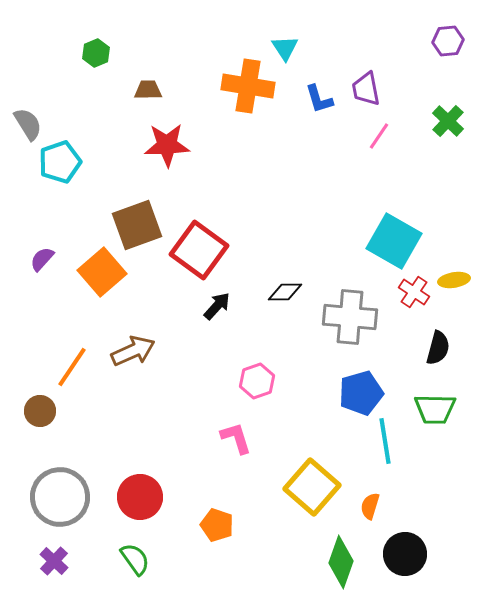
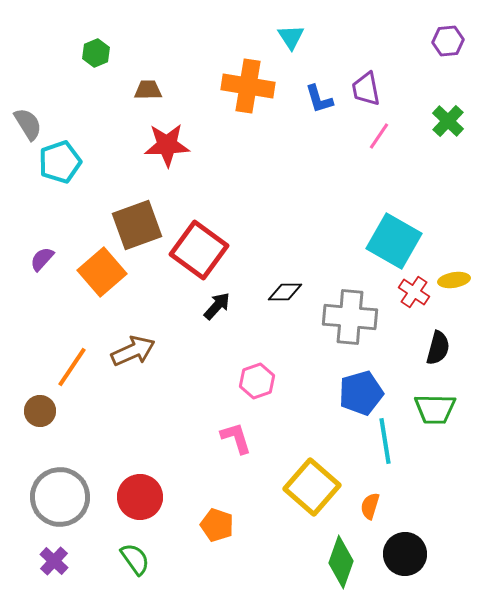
cyan triangle: moved 6 px right, 11 px up
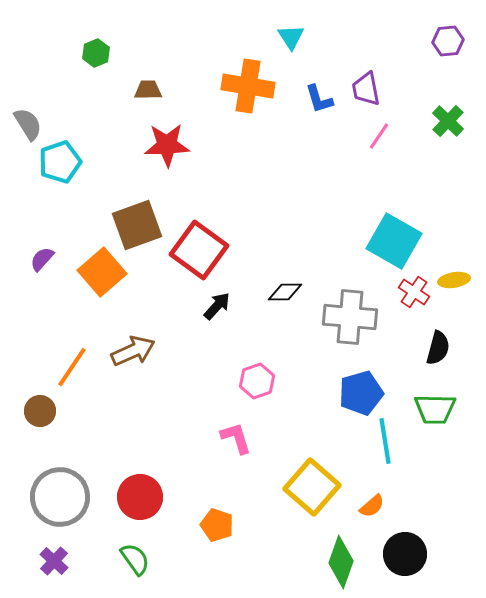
orange semicircle: moved 2 px right; rotated 148 degrees counterclockwise
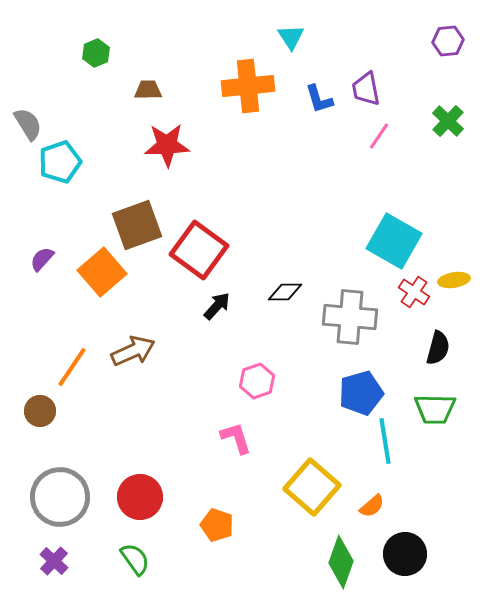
orange cross: rotated 15 degrees counterclockwise
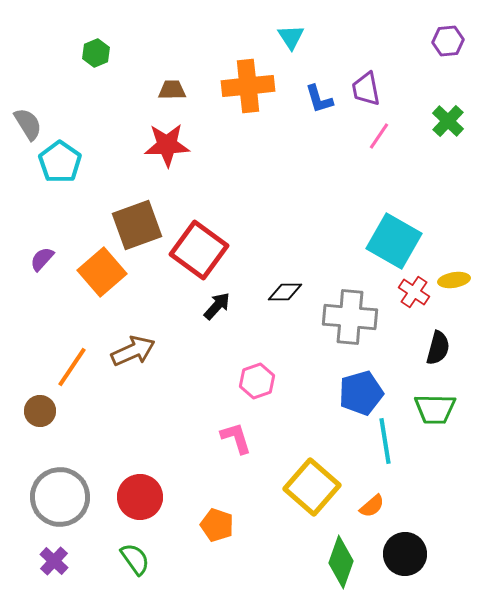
brown trapezoid: moved 24 px right
cyan pentagon: rotated 18 degrees counterclockwise
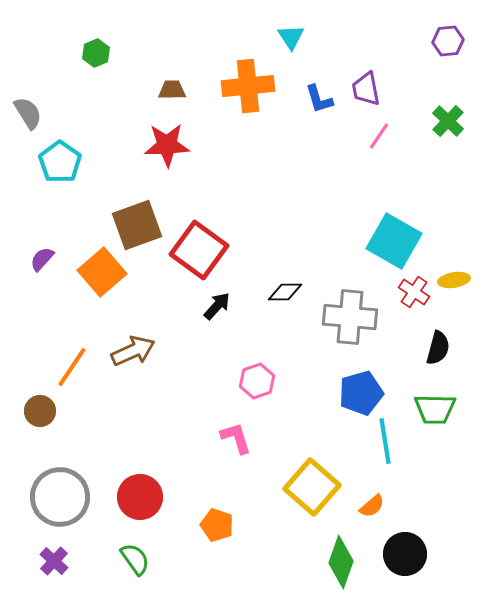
gray semicircle: moved 11 px up
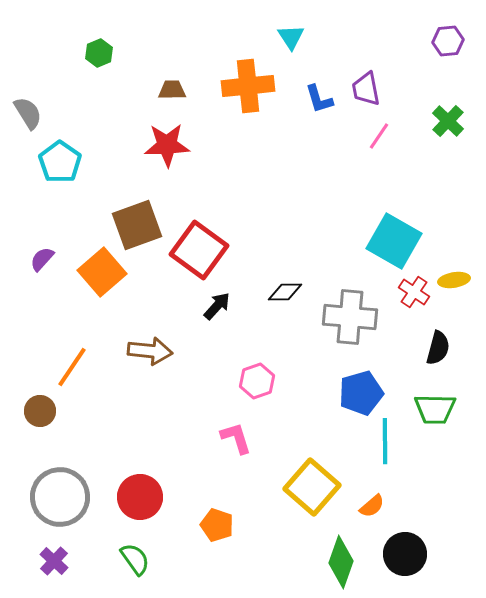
green hexagon: moved 3 px right
brown arrow: moved 17 px right; rotated 30 degrees clockwise
cyan line: rotated 9 degrees clockwise
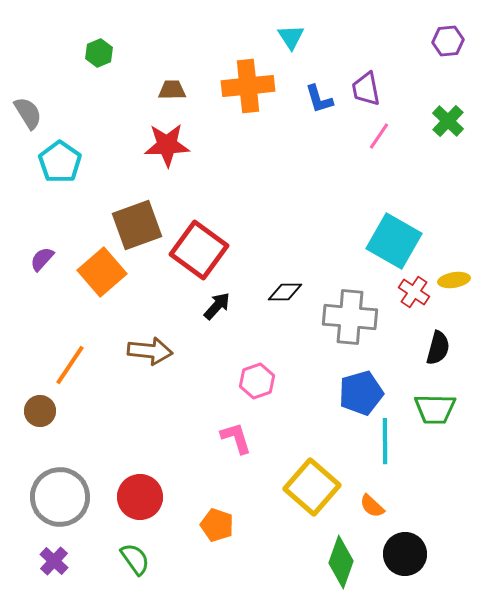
orange line: moved 2 px left, 2 px up
orange semicircle: rotated 84 degrees clockwise
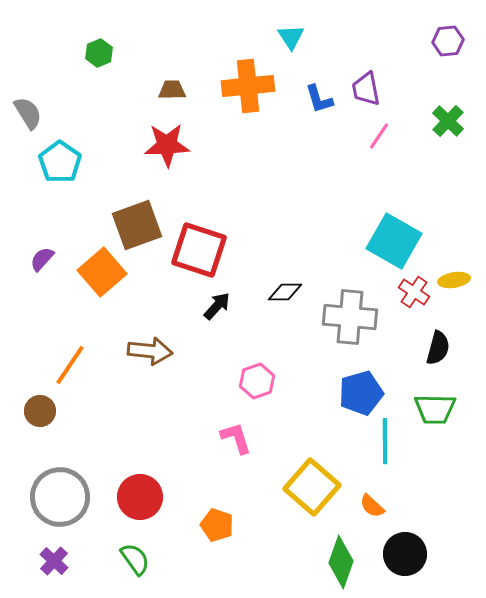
red square: rotated 18 degrees counterclockwise
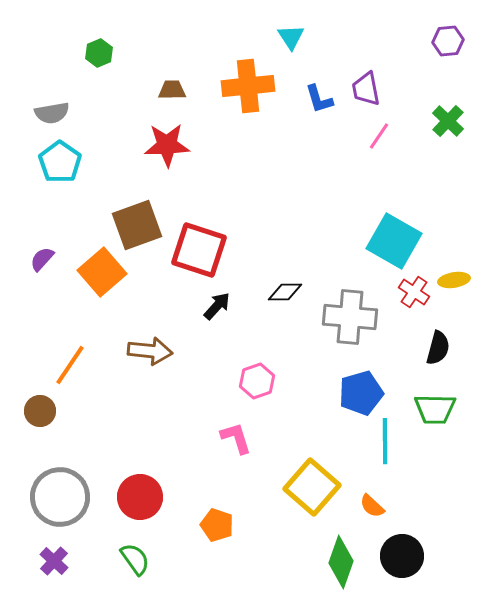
gray semicircle: moved 24 px right; rotated 112 degrees clockwise
black circle: moved 3 px left, 2 px down
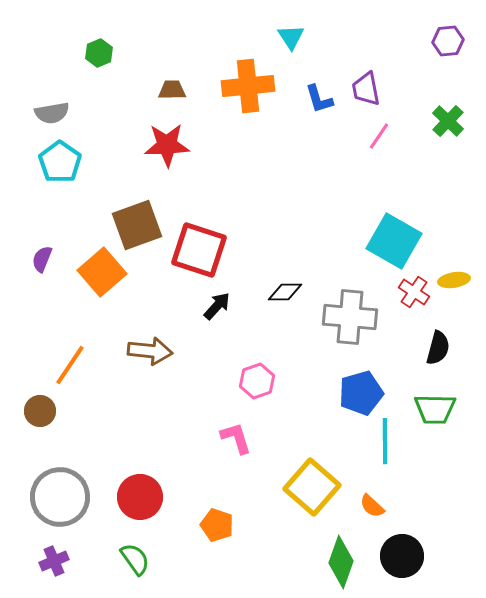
purple semicircle: rotated 20 degrees counterclockwise
purple cross: rotated 24 degrees clockwise
